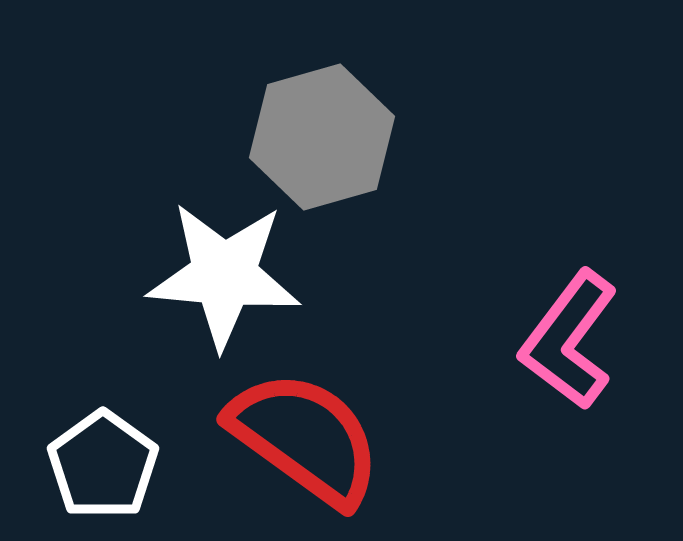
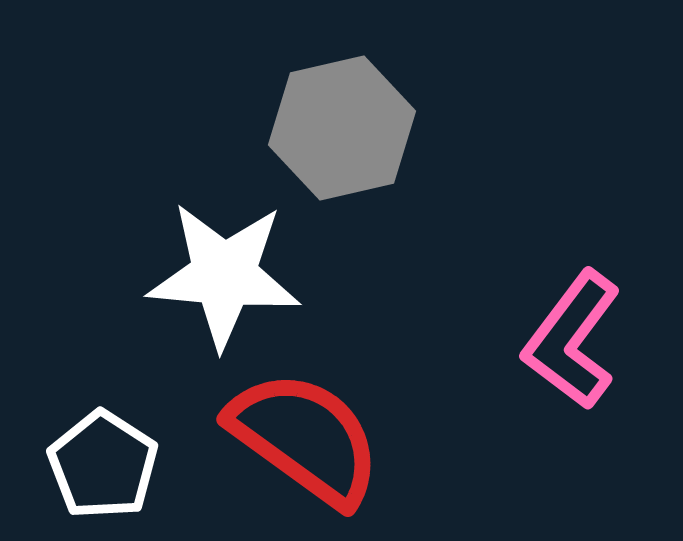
gray hexagon: moved 20 px right, 9 px up; rotated 3 degrees clockwise
pink L-shape: moved 3 px right
white pentagon: rotated 3 degrees counterclockwise
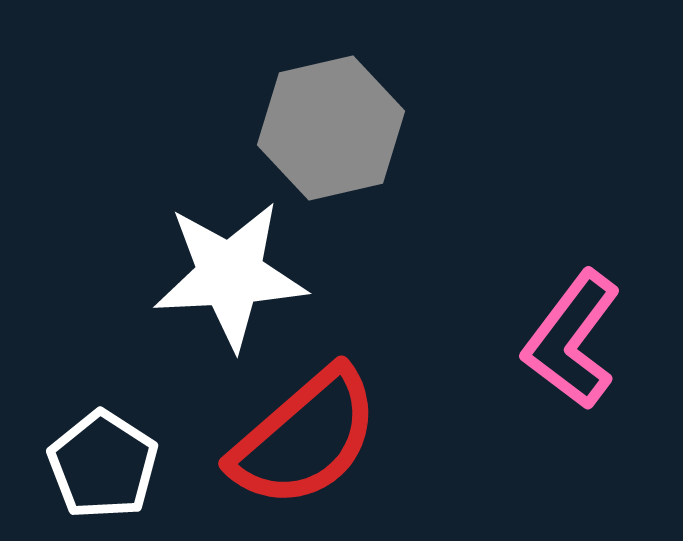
gray hexagon: moved 11 px left
white star: moved 6 px right; rotated 8 degrees counterclockwise
red semicircle: rotated 103 degrees clockwise
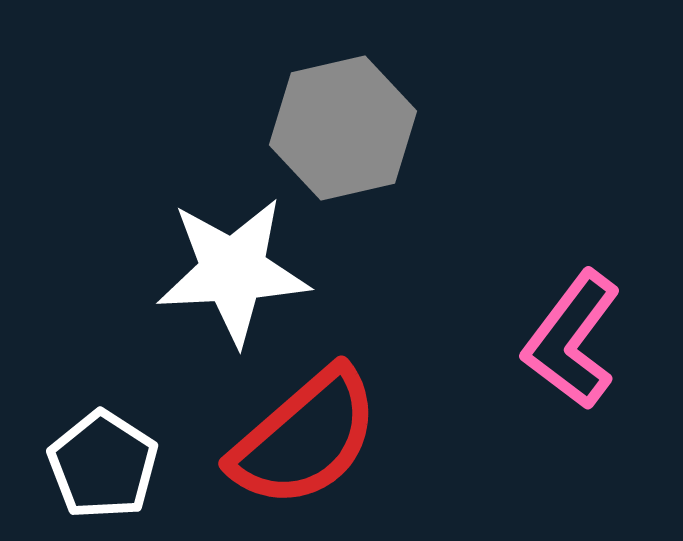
gray hexagon: moved 12 px right
white star: moved 3 px right, 4 px up
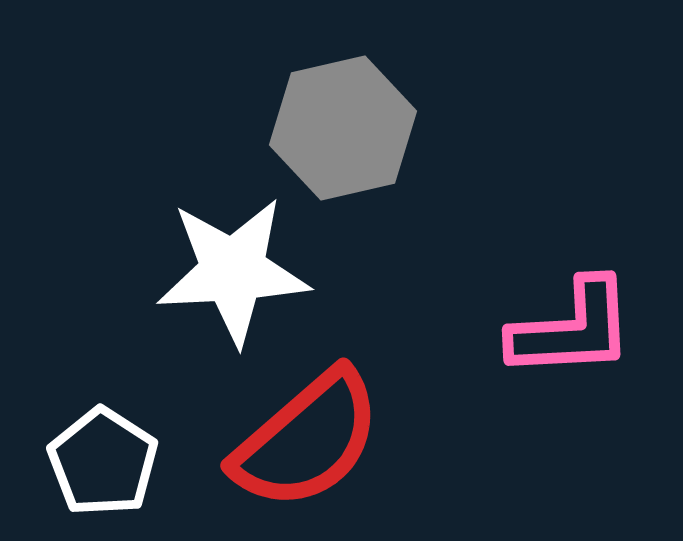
pink L-shape: moved 11 px up; rotated 130 degrees counterclockwise
red semicircle: moved 2 px right, 2 px down
white pentagon: moved 3 px up
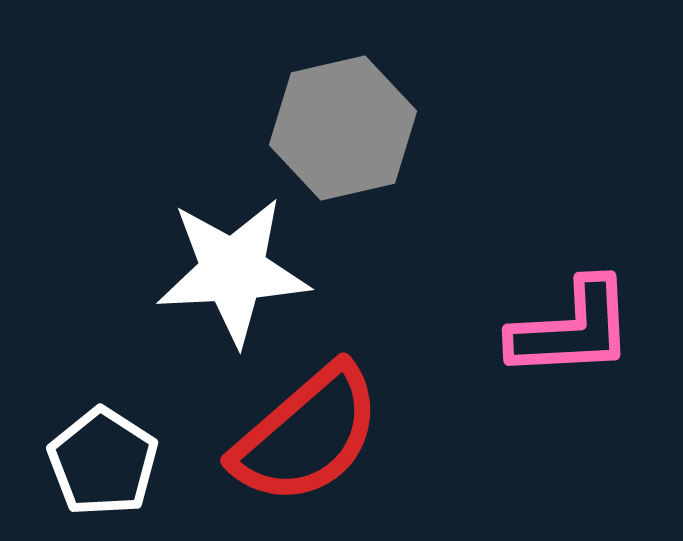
red semicircle: moved 5 px up
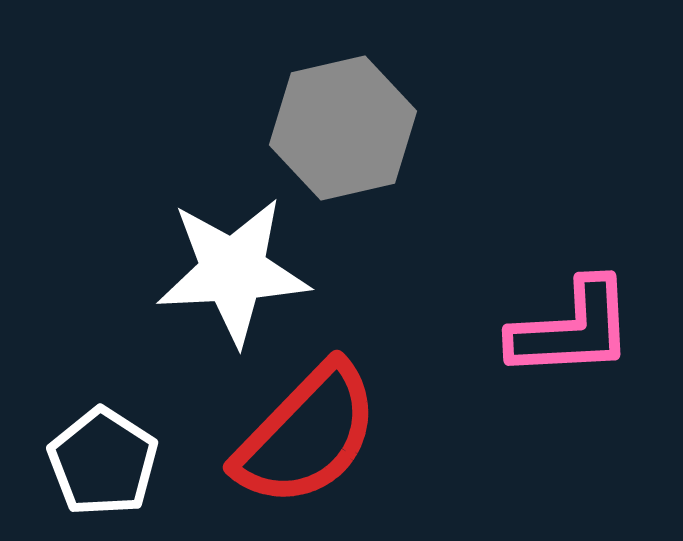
red semicircle: rotated 5 degrees counterclockwise
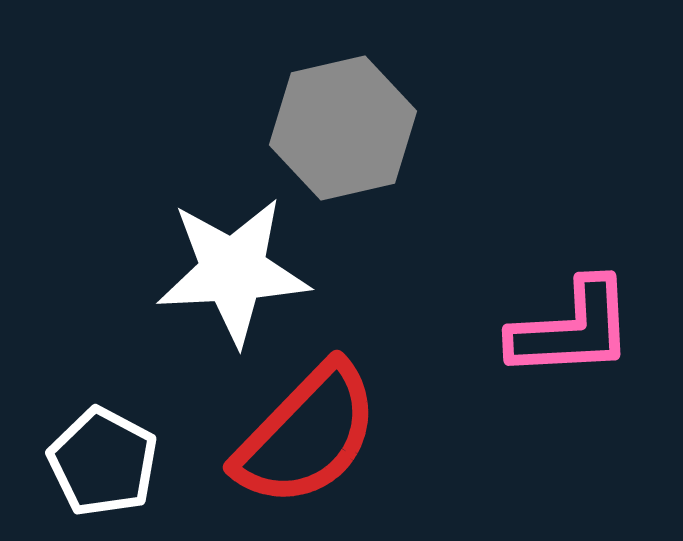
white pentagon: rotated 5 degrees counterclockwise
